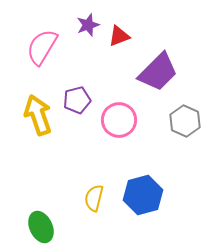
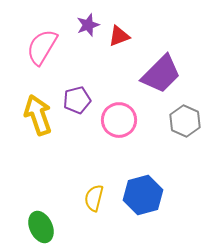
purple trapezoid: moved 3 px right, 2 px down
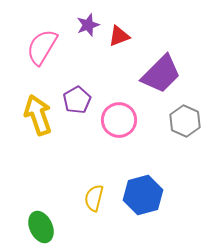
purple pentagon: rotated 16 degrees counterclockwise
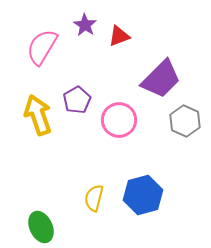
purple star: moved 3 px left; rotated 20 degrees counterclockwise
purple trapezoid: moved 5 px down
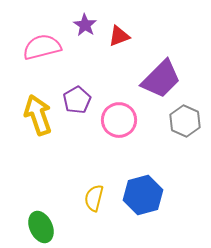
pink semicircle: rotated 45 degrees clockwise
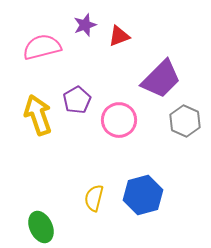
purple star: rotated 20 degrees clockwise
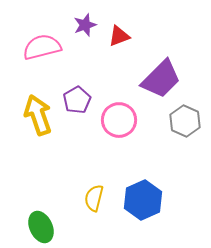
blue hexagon: moved 5 px down; rotated 9 degrees counterclockwise
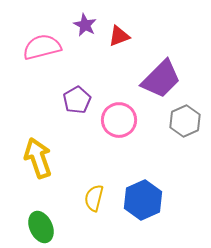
purple star: rotated 25 degrees counterclockwise
yellow arrow: moved 43 px down
gray hexagon: rotated 12 degrees clockwise
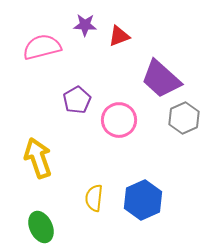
purple star: rotated 25 degrees counterclockwise
purple trapezoid: rotated 87 degrees clockwise
gray hexagon: moved 1 px left, 3 px up
yellow semicircle: rotated 8 degrees counterclockwise
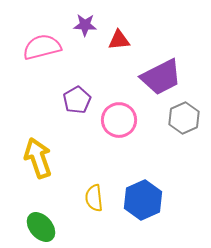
red triangle: moved 4 px down; rotated 15 degrees clockwise
purple trapezoid: moved 2 px up; rotated 69 degrees counterclockwise
yellow semicircle: rotated 12 degrees counterclockwise
green ellipse: rotated 16 degrees counterclockwise
